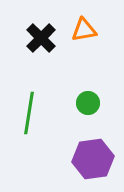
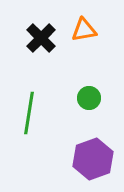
green circle: moved 1 px right, 5 px up
purple hexagon: rotated 12 degrees counterclockwise
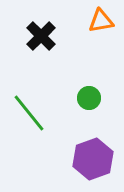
orange triangle: moved 17 px right, 9 px up
black cross: moved 2 px up
green line: rotated 48 degrees counterclockwise
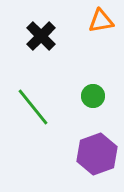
green circle: moved 4 px right, 2 px up
green line: moved 4 px right, 6 px up
purple hexagon: moved 4 px right, 5 px up
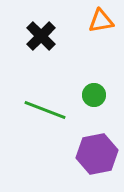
green circle: moved 1 px right, 1 px up
green line: moved 12 px right, 3 px down; rotated 30 degrees counterclockwise
purple hexagon: rotated 9 degrees clockwise
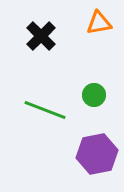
orange triangle: moved 2 px left, 2 px down
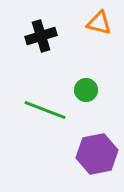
orange triangle: rotated 24 degrees clockwise
black cross: rotated 28 degrees clockwise
green circle: moved 8 px left, 5 px up
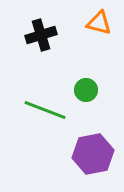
black cross: moved 1 px up
purple hexagon: moved 4 px left
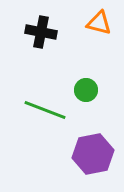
black cross: moved 3 px up; rotated 28 degrees clockwise
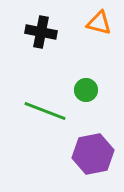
green line: moved 1 px down
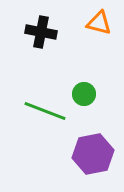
green circle: moved 2 px left, 4 px down
